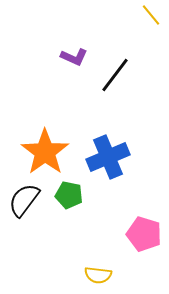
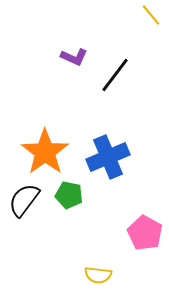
pink pentagon: moved 1 px right, 1 px up; rotated 12 degrees clockwise
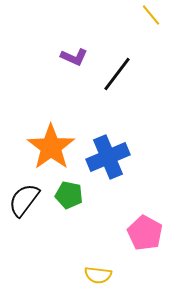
black line: moved 2 px right, 1 px up
orange star: moved 6 px right, 5 px up
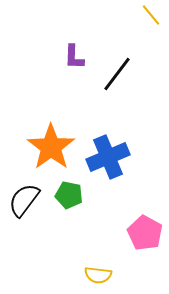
purple L-shape: rotated 68 degrees clockwise
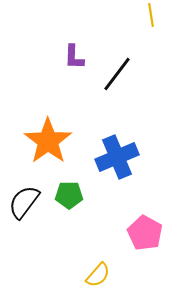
yellow line: rotated 30 degrees clockwise
orange star: moved 3 px left, 6 px up
blue cross: moved 9 px right
green pentagon: rotated 12 degrees counterclockwise
black semicircle: moved 2 px down
yellow semicircle: rotated 56 degrees counterclockwise
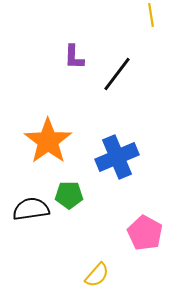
black semicircle: moved 7 px right, 7 px down; rotated 45 degrees clockwise
yellow semicircle: moved 1 px left
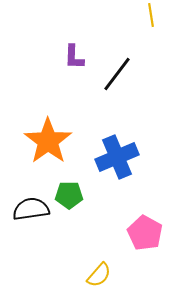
yellow semicircle: moved 2 px right
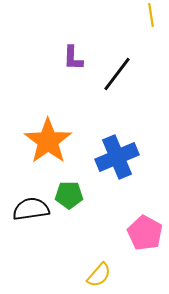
purple L-shape: moved 1 px left, 1 px down
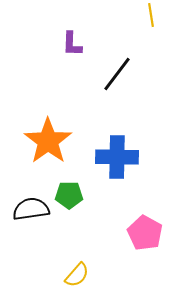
purple L-shape: moved 1 px left, 14 px up
blue cross: rotated 24 degrees clockwise
yellow semicircle: moved 22 px left
